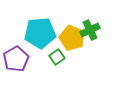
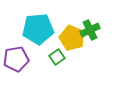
cyan pentagon: moved 2 px left, 4 px up
purple pentagon: rotated 20 degrees clockwise
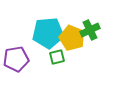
cyan pentagon: moved 10 px right, 4 px down
green square: rotated 21 degrees clockwise
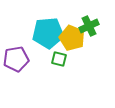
green cross: moved 1 px left, 4 px up
green square: moved 2 px right, 2 px down; rotated 28 degrees clockwise
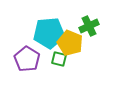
cyan pentagon: moved 1 px right
yellow pentagon: moved 2 px left, 5 px down
purple pentagon: moved 11 px right; rotated 30 degrees counterclockwise
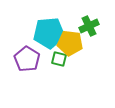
yellow pentagon: rotated 15 degrees counterclockwise
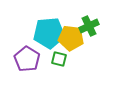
yellow pentagon: moved 1 px right, 5 px up
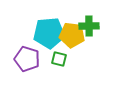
green cross: rotated 24 degrees clockwise
yellow pentagon: moved 1 px right, 3 px up
purple pentagon: rotated 15 degrees counterclockwise
